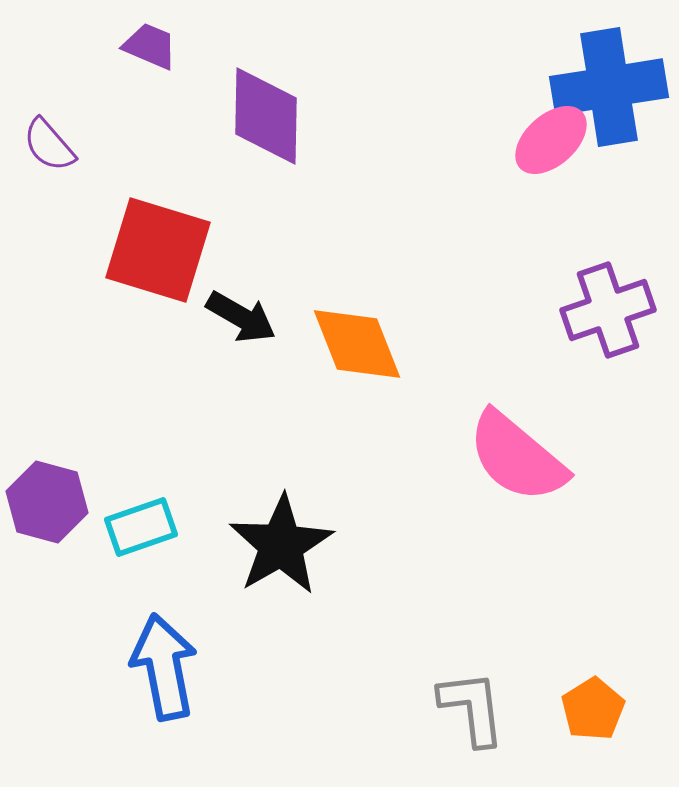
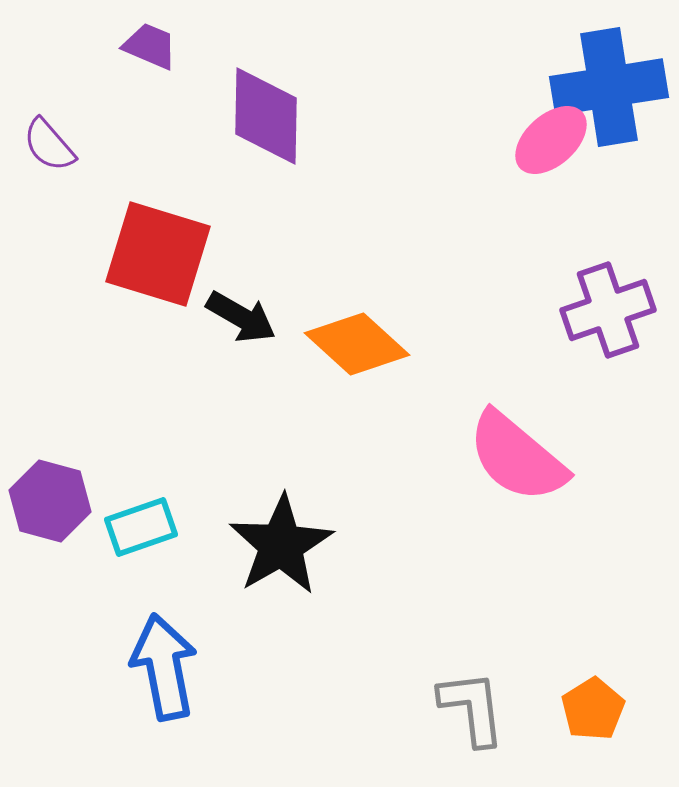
red square: moved 4 px down
orange diamond: rotated 26 degrees counterclockwise
purple hexagon: moved 3 px right, 1 px up
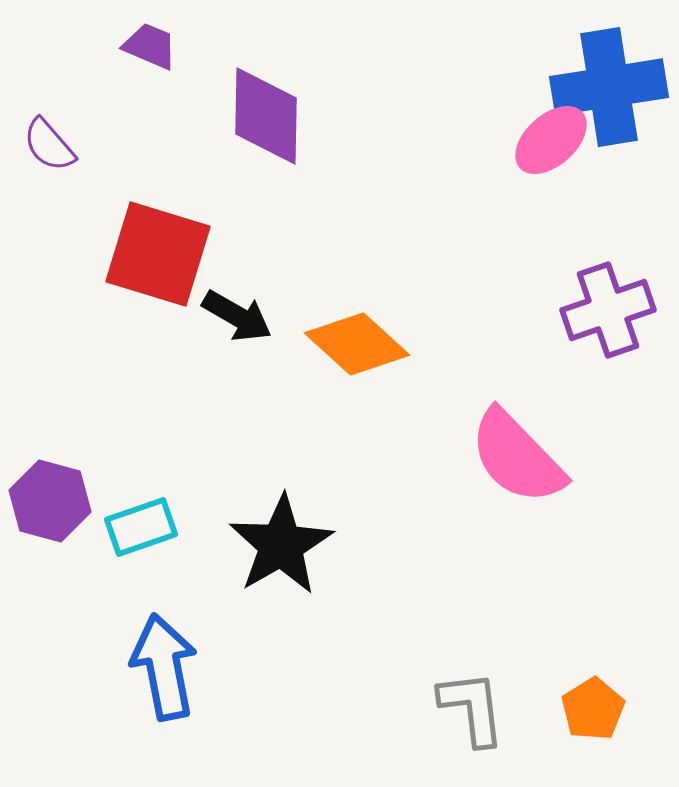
black arrow: moved 4 px left, 1 px up
pink semicircle: rotated 6 degrees clockwise
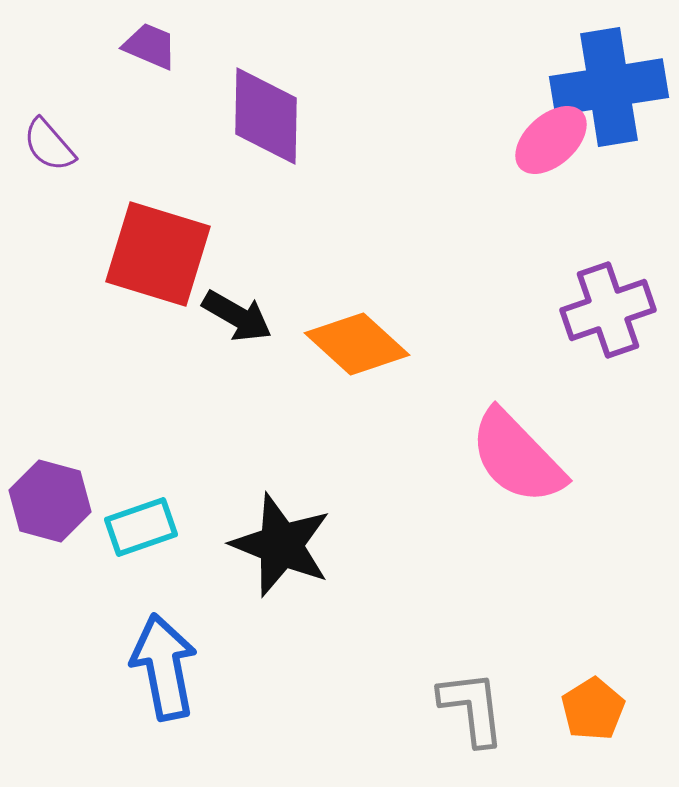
black star: rotated 20 degrees counterclockwise
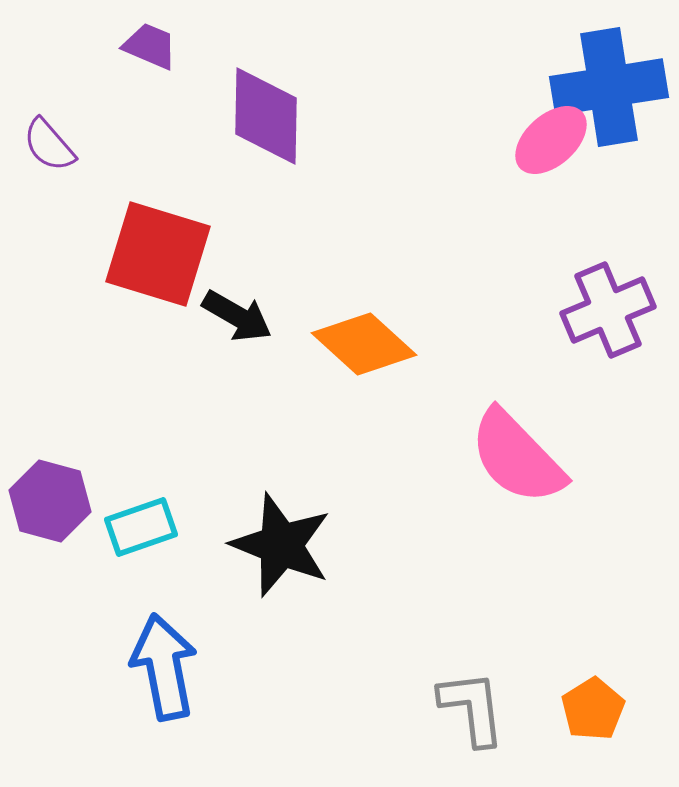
purple cross: rotated 4 degrees counterclockwise
orange diamond: moved 7 px right
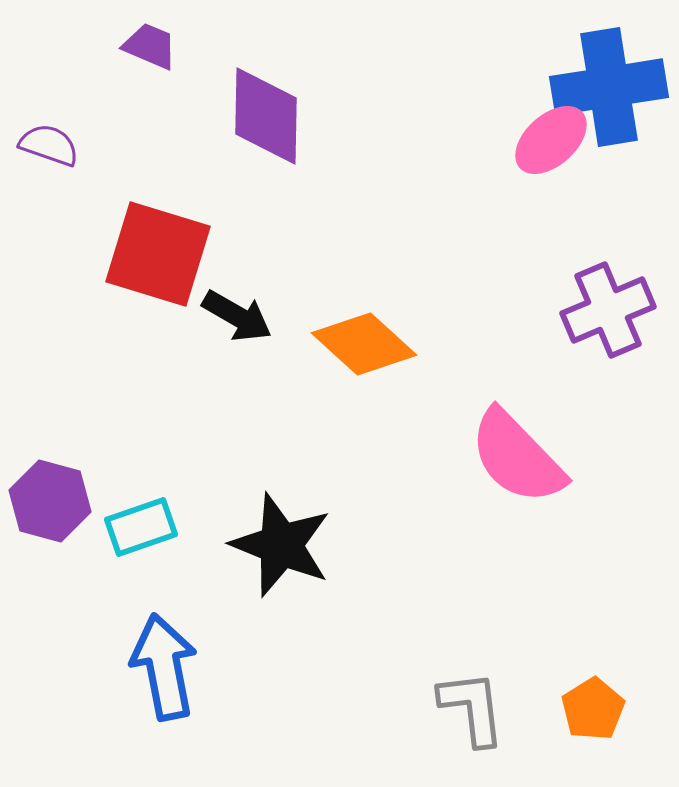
purple semicircle: rotated 150 degrees clockwise
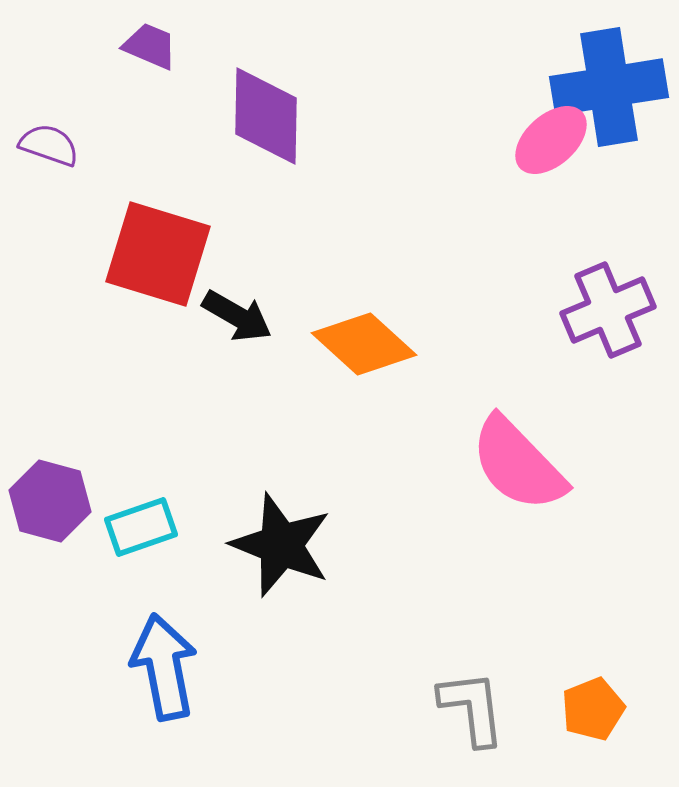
pink semicircle: moved 1 px right, 7 px down
orange pentagon: rotated 10 degrees clockwise
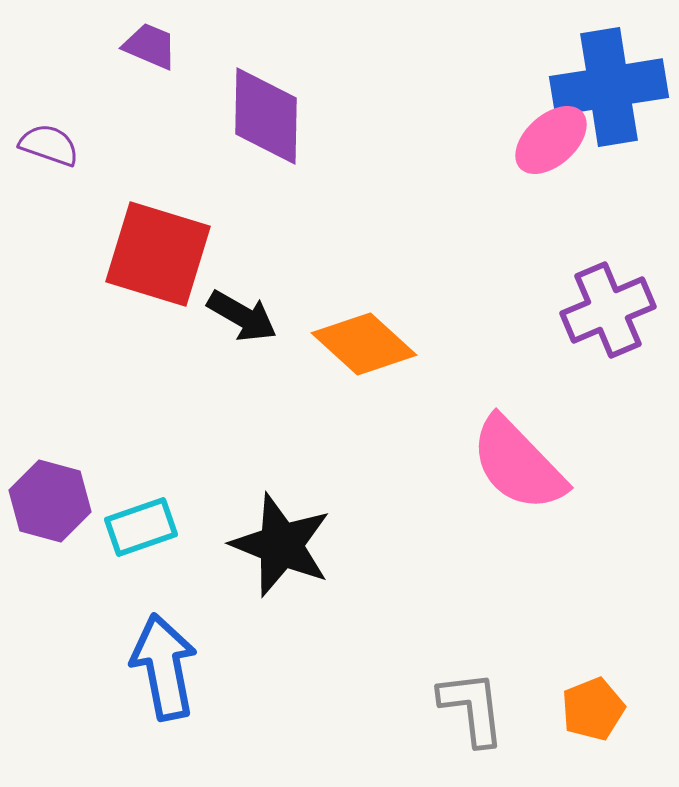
black arrow: moved 5 px right
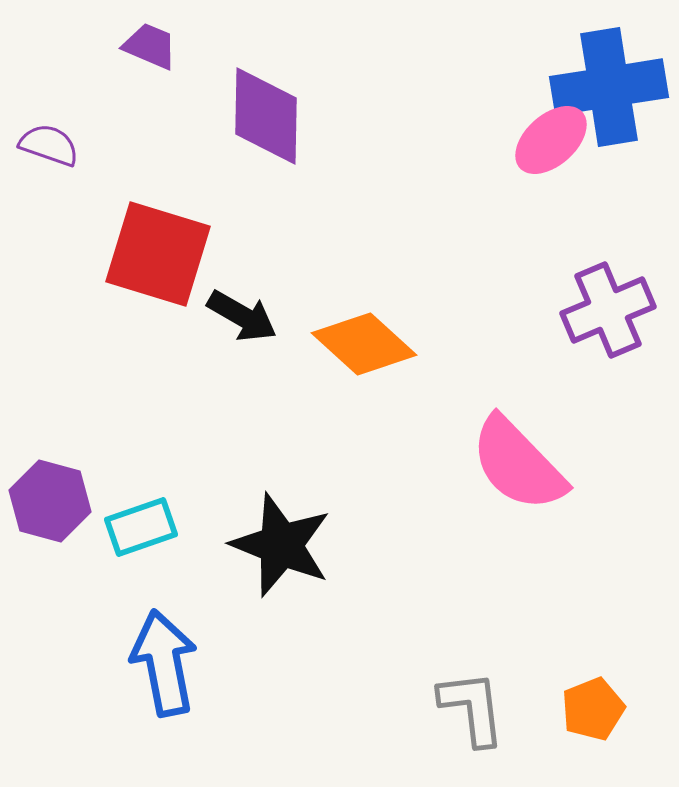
blue arrow: moved 4 px up
